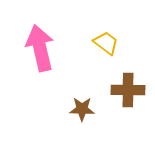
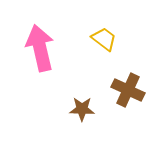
yellow trapezoid: moved 2 px left, 4 px up
brown cross: rotated 24 degrees clockwise
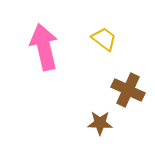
pink arrow: moved 4 px right, 1 px up
brown star: moved 18 px right, 14 px down
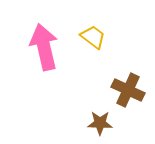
yellow trapezoid: moved 11 px left, 2 px up
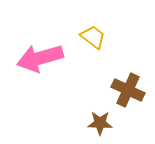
pink arrow: moved 4 px left, 11 px down; rotated 93 degrees counterclockwise
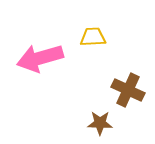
yellow trapezoid: rotated 40 degrees counterclockwise
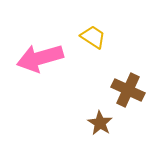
yellow trapezoid: rotated 36 degrees clockwise
brown star: rotated 30 degrees clockwise
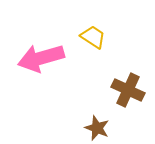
pink arrow: moved 1 px right
brown star: moved 3 px left, 5 px down; rotated 10 degrees counterclockwise
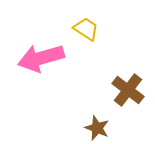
yellow trapezoid: moved 7 px left, 8 px up
brown cross: rotated 12 degrees clockwise
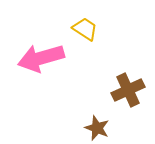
yellow trapezoid: moved 1 px left
brown cross: rotated 28 degrees clockwise
